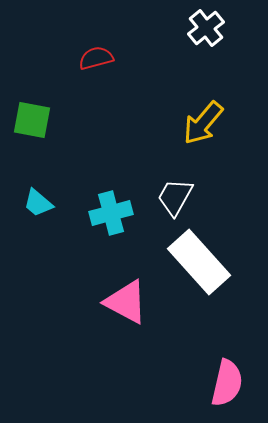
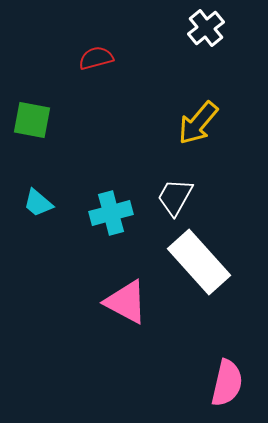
yellow arrow: moved 5 px left
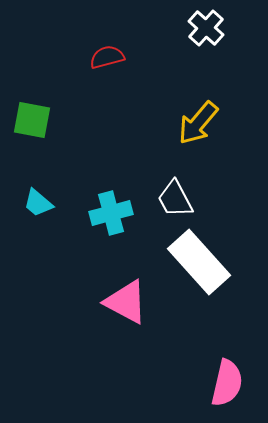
white cross: rotated 9 degrees counterclockwise
red semicircle: moved 11 px right, 1 px up
white trapezoid: moved 2 px down; rotated 57 degrees counterclockwise
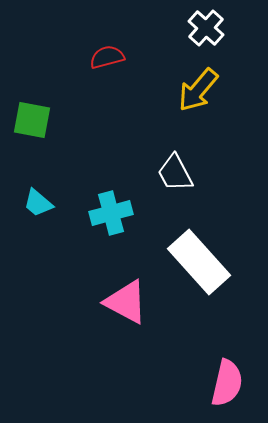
yellow arrow: moved 33 px up
white trapezoid: moved 26 px up
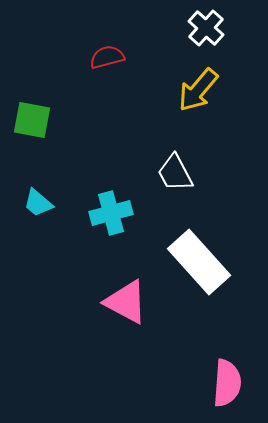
pink semicircle: rotated 9 degrees counterclockwise
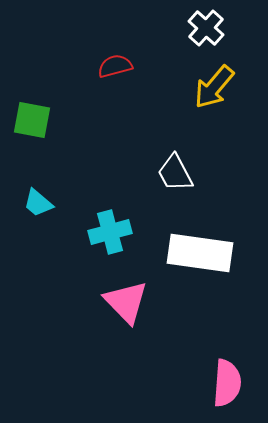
red semicircle: moved 8 px right, 9 px down
yellow arrow: moved 16 px right, 3 px up
cyan cross: moved 1 px left, 19 px down
white rectangle: moved 1 px right, 9 px up; rotated 40 degrees counterclockwise
pink triangle: rotated 18 degrees clockwise
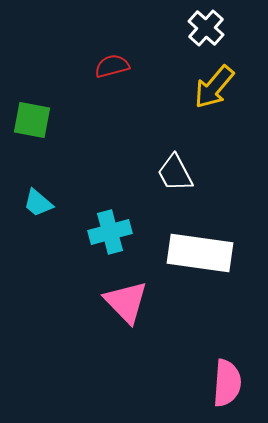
red semicircle: moved 3 px left
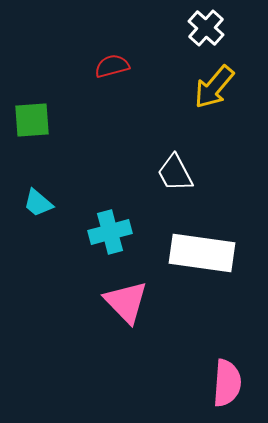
green square: rotated 15 degrees counterclockwise
white rectangle: moved 2 px right
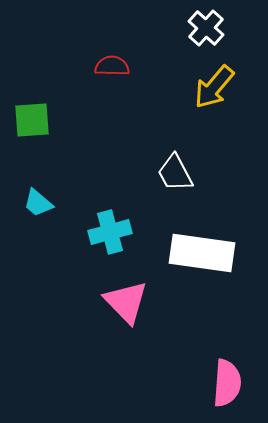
red semicircle: rotated 16 degrees clockwise
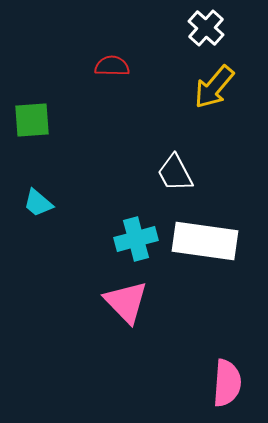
cyan cross: moved 26 px right, 7 px down
white rectangle: moved 3 px right, 12 px up
